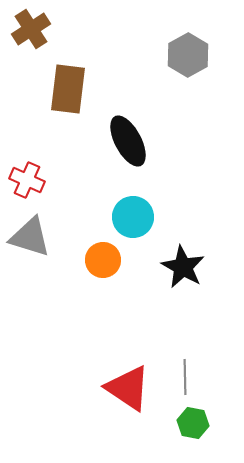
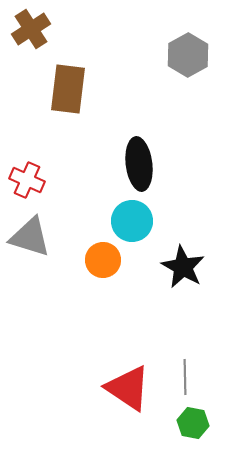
black ellipse: moved 11 px right, 23 px down; rotated 21 degrees clockwise
cyan circle: moved 1 px left, 4 px down
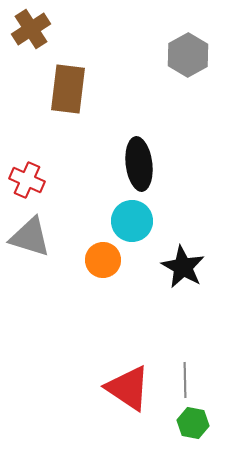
gray line: moved 3 px down
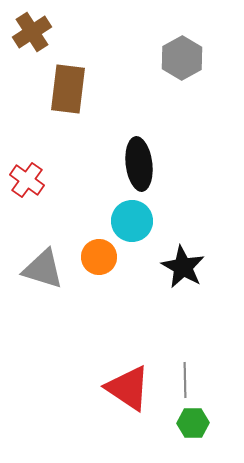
brown cross: moved 1 px right, 3 px down
gray hexagon: moved 6 px left, 3 px down
red cross: rotated 12 degrees clockwise
gray triangle: moved 13 px right, 32 px down
orange circle: moved 4 px left, 3 px up
green hexagon: rotated 12 degrees counterclockwise
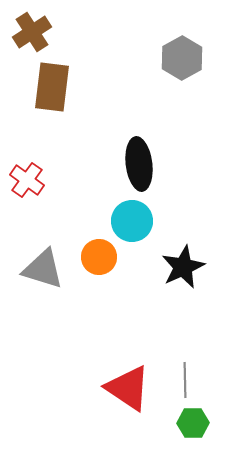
brown rectangle: moved 16 px left, 2 px up
black star: rotated 18 degrees clockwise
